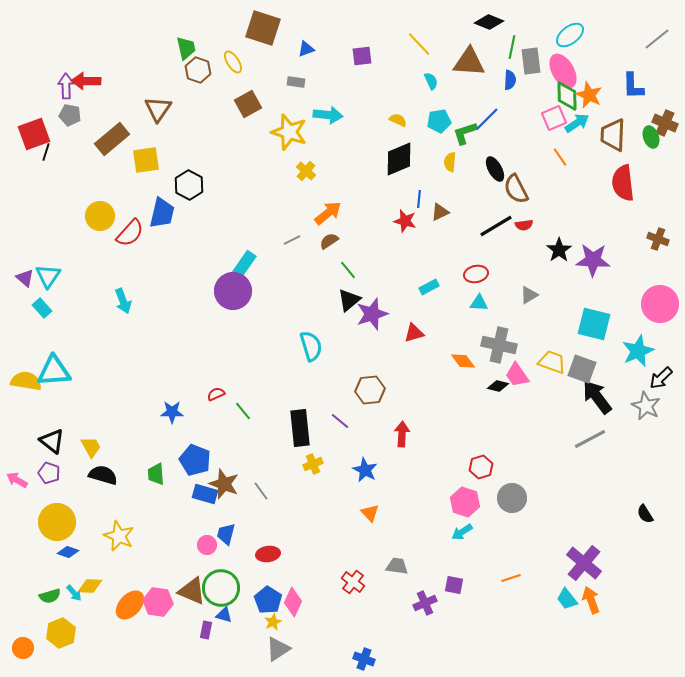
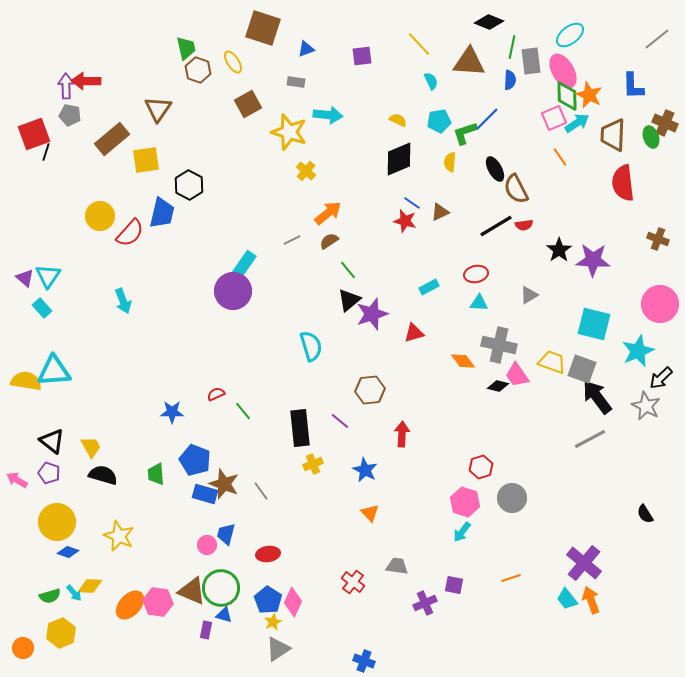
blue line at (419, 199): moved 7 px left, 4 px down; rotated 60 degrees counterclockwise
cyan arrow at (462, 532): rotated 20 degrees counterclockwise
blue cross at (364, 659): moved 2 px down
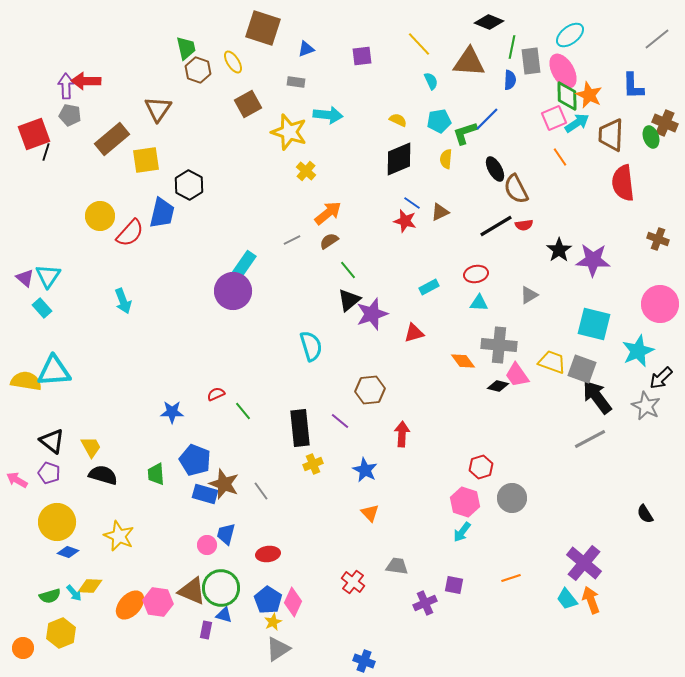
brown trapezoid at (613, 135): moved 2 px left
yellow semicircle at (450, 162): moved 4 px left, 3 px up
gray cross at (499, 345): rotated 8 degrees counterclockwise
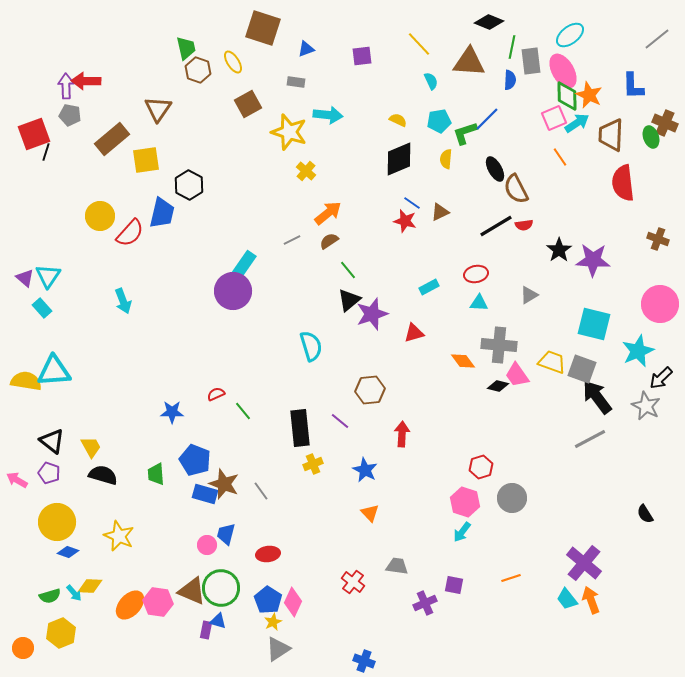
blue triangle at (224, 615): moved 6 px left, 6 px down
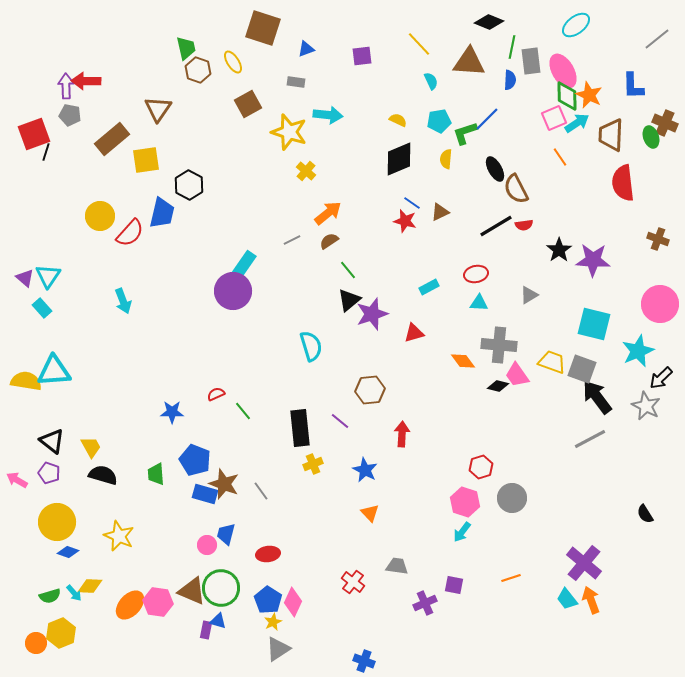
cyan ellipse at (570, 35): moved 6 px right, 10 px up
orange circle at (23, 648): moved 13 px right, 5 px up
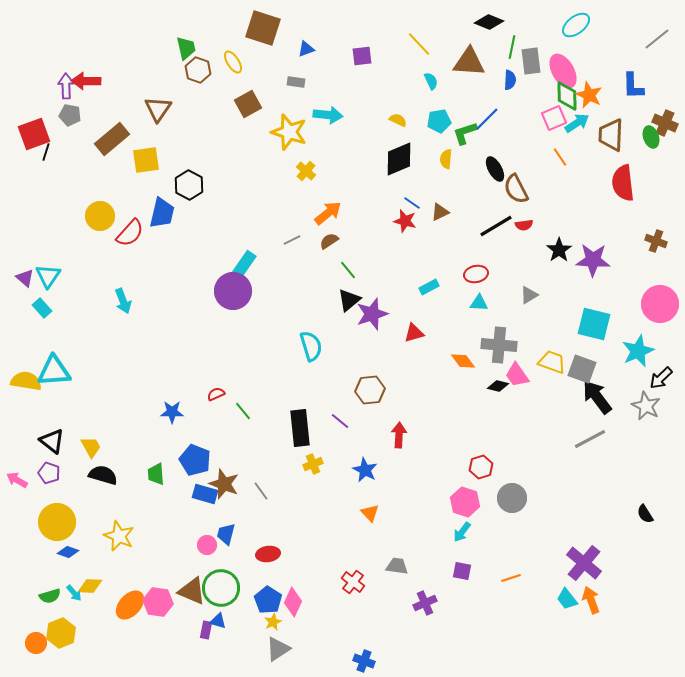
brown cross at (658, 239): moved 2 px left, 2 px down
red arrow at (402, 434): moved 3 px left, 1 px down
purple square at (454, 585): moved 8 px right, 14 px up
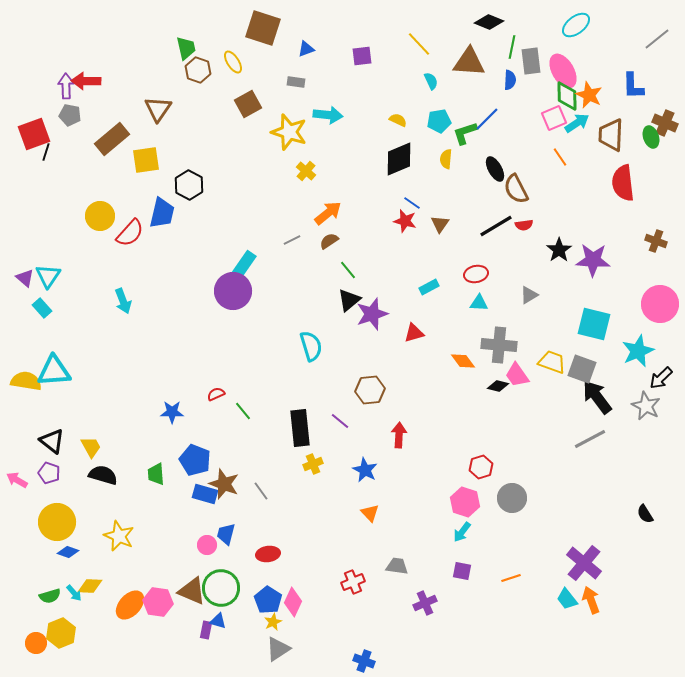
brown triangle at (440, 212): moved 12 px down; rotated 30 degrees counterclockwise
red cross at (353, 582): rotated 30 degrees clockwise
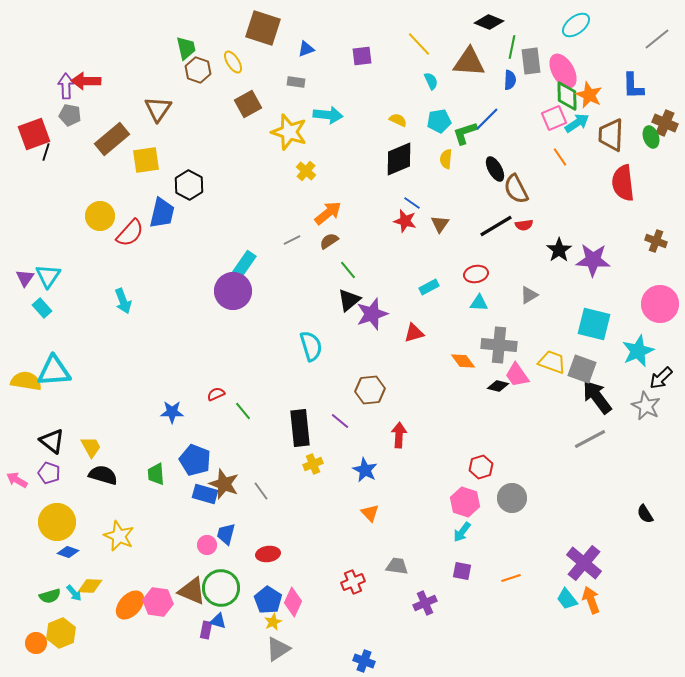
purple triangle at (25, 278): rotated 24 degrees clockwise
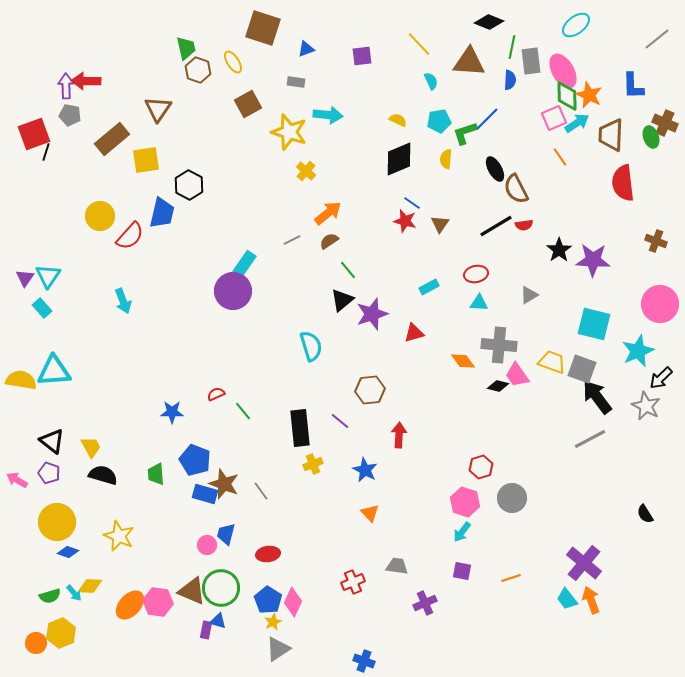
red semicircle at (130, 233): moved 3 px down
black triangle at (349, 300): moved 7 px left
yellow semicircle at (26, 381): moved 5 px left, 1 px up
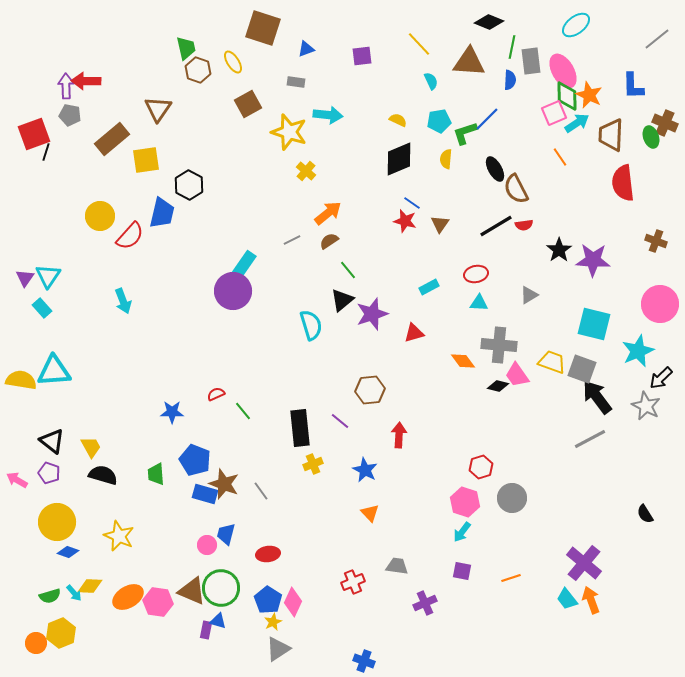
pink square at (554, 118): moved 5 px up
cyan semicircle at (311, 346): moved 21 px up
orange ellipse at (130, 605): moved 2 px left, 8 px up; rotated 16 degrees clockwise
